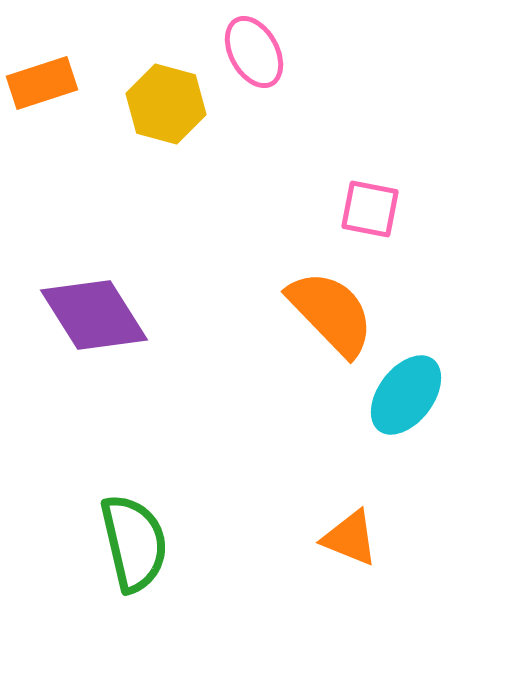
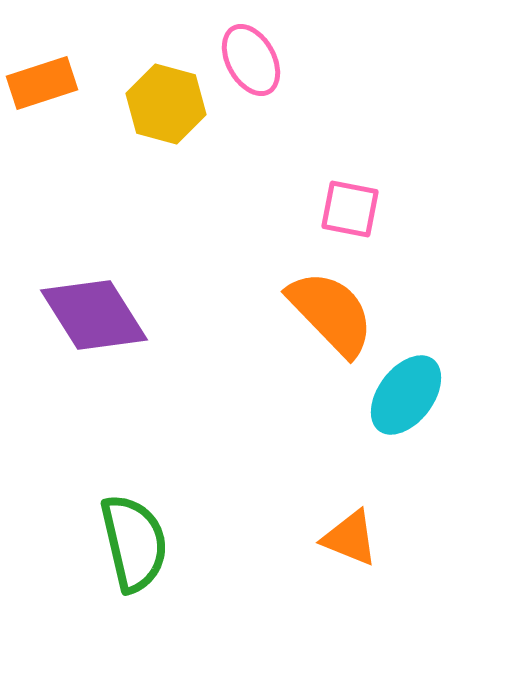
pink ellipse: moved 3 px left, 8 px down
pink square: moved 20 px left
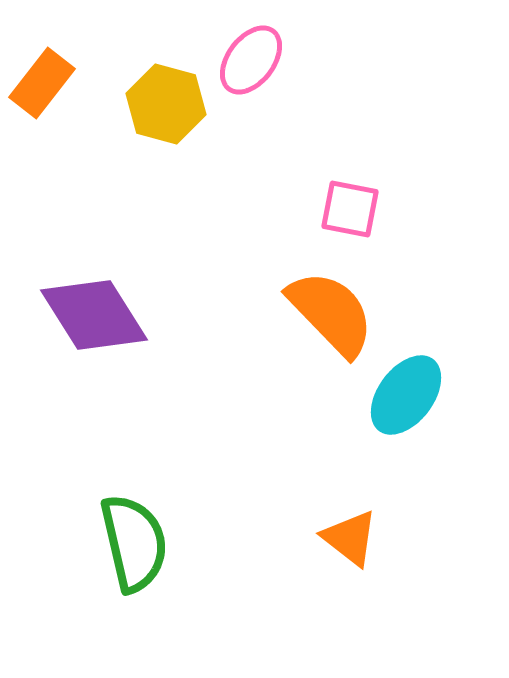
pink ellipse: rotated 66 degrees clockwise
orange rectangle: rotated 34 degrees counterclockwise
orange triangle: rotated 16 degrees clockwise
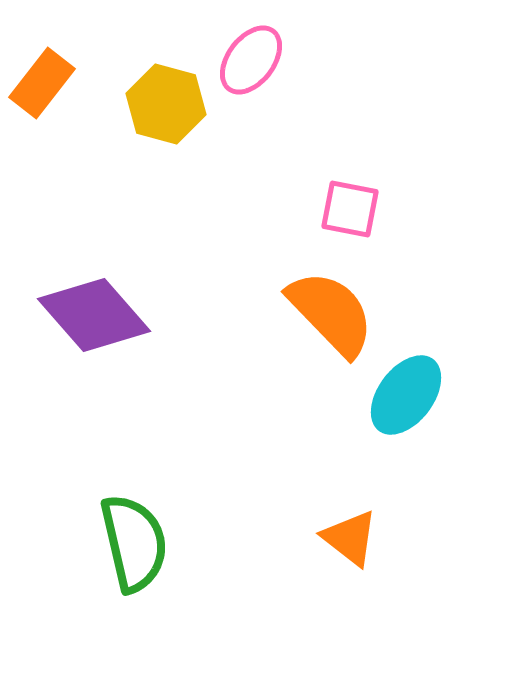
purple diamond: rotated 9 degrees counterclockwise
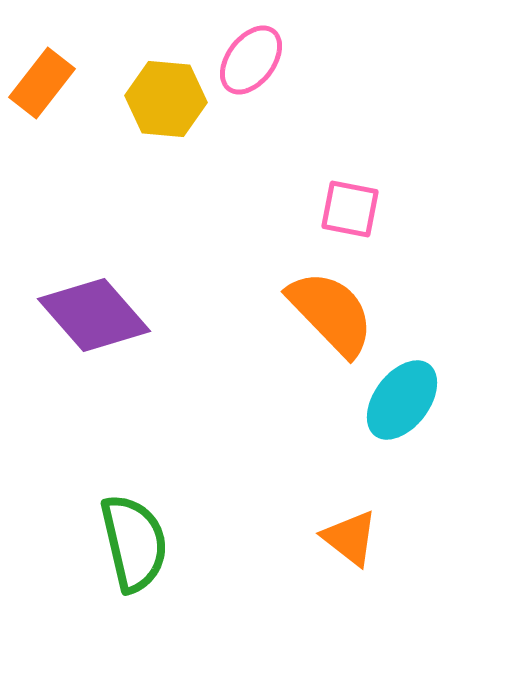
yellow hexagon: moved 5 px up; rotated 10 degrees counterclockwise
cyan ellipse: moved 4 px left, 5 px down
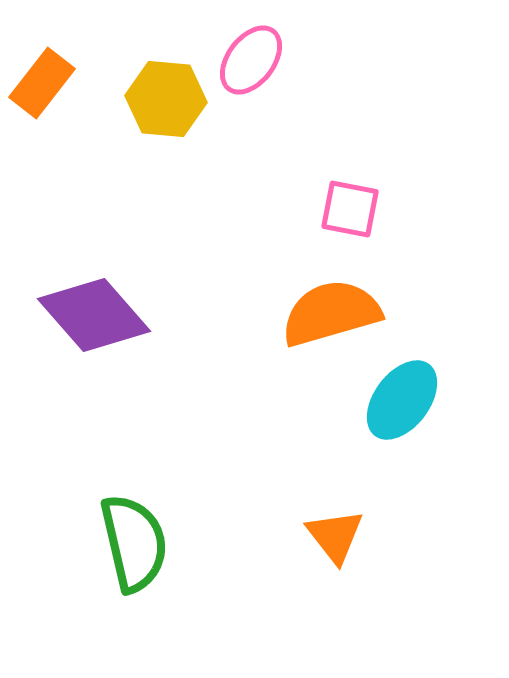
orange semicircle: rotated 62 degrees counterclockwise
orange triangle: moved 15 px left, 2 px up; rotated 14 degrees clockwise
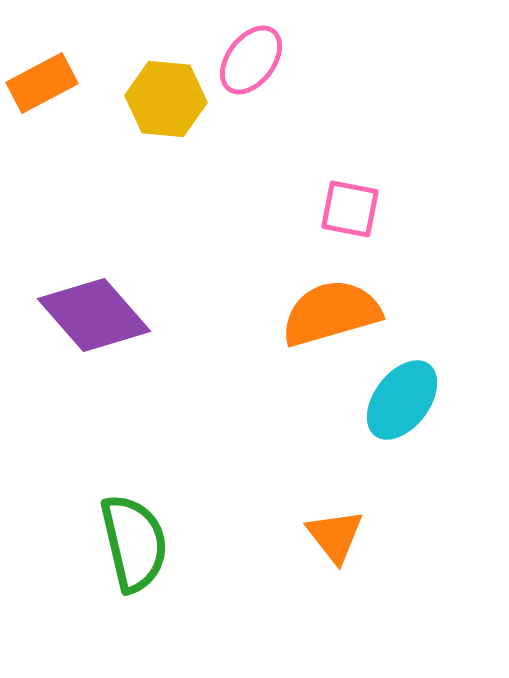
orange rectangle: rotated 24 degrees clockwise
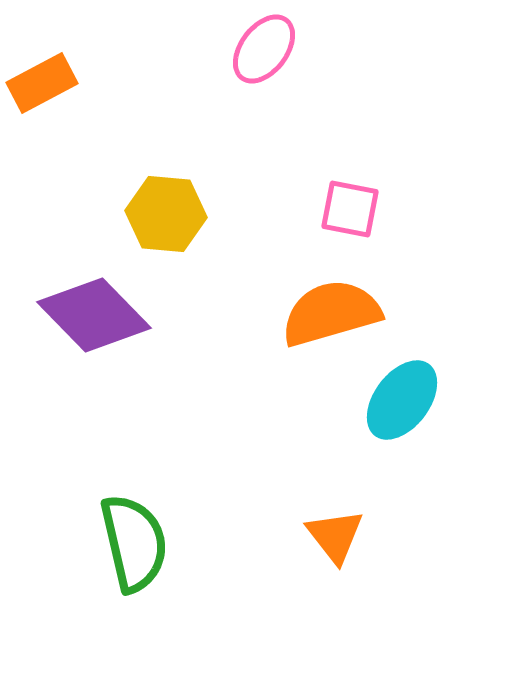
pink ellipse: moved 13 px right, 11 px up
yellow hexagon: moved 115 px down
purple diamond: rotated 3 degrees counterclockwise
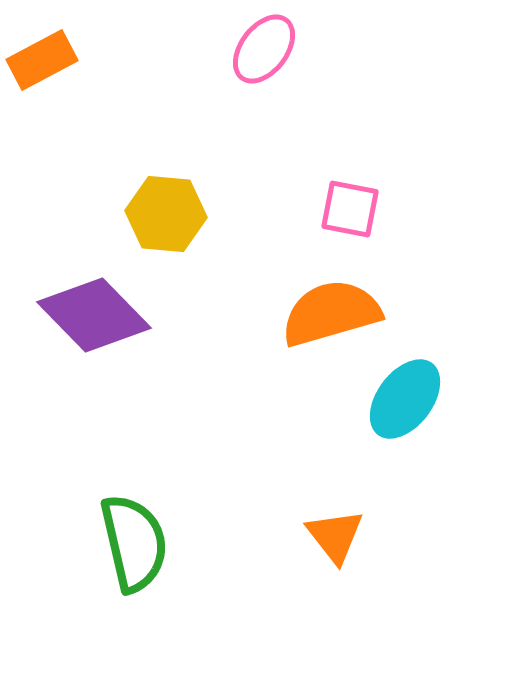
orange rectangle: moved 23 px up
cyan ellipse: moved 3 px right, 1 px up
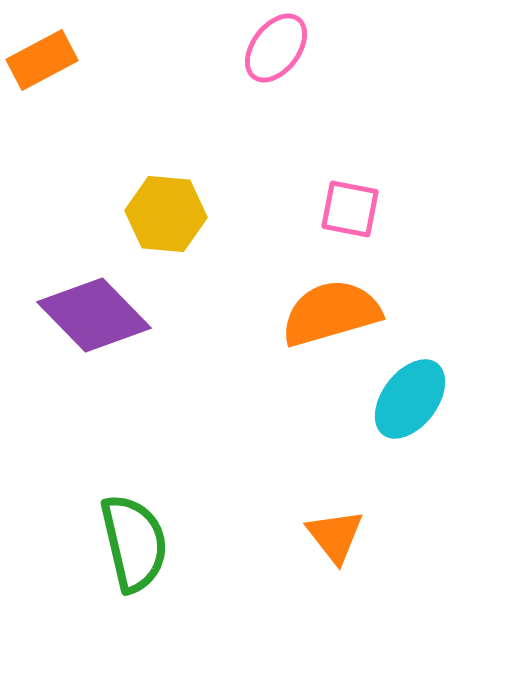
pink ellipse: moved 12 px right, 1 px up
cyan ellipse: moved 5 px right
